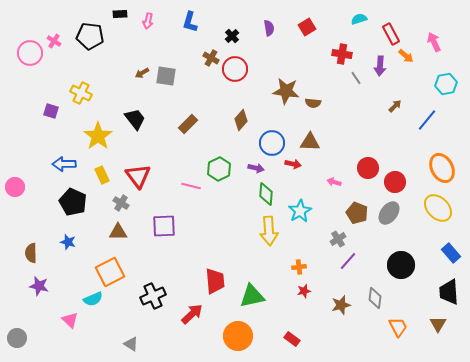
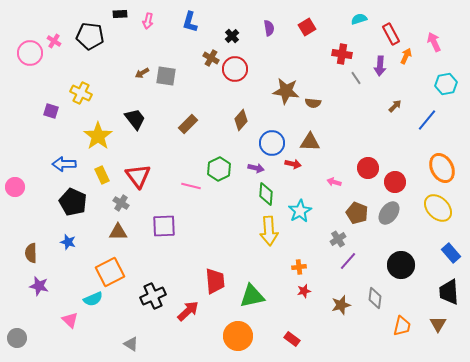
orange arrow at (406, 56): rotated 105 degrees counterclockwise
red arrow at (192, 314): moved 4 px left, 3 px up
orange trapezoid at (398, 327): moved 4 px right, 1 px up; rotated 40 degrees clockwise
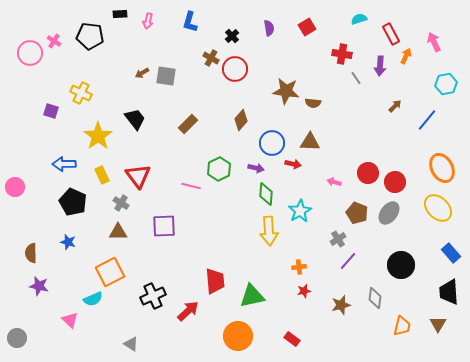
red circle at (368, 168): moved 5 px down
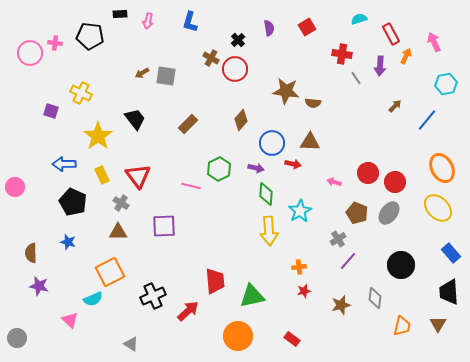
black cross at (232, 36): moved 6 px right, 4 px down
pink cross at (54, 41): moved 1 px right, 2 px down; rotated 24 degrees counterclockwise
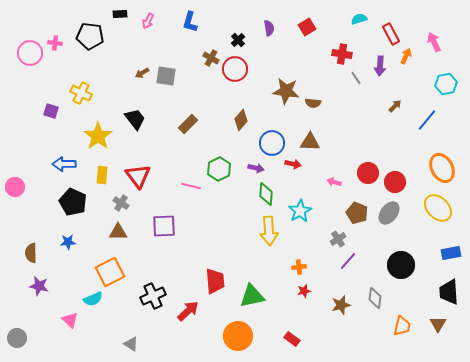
pink arrow at (148, 21): rotated 14 degrees clockwise
yellow rectangle at (102, 175): rotated 30 degrees clockwise
blue star at (68, 242): rotated 21 degrees counterclockwise
blue rectangle at (451, 253): rotated 60 degrees counterclockwise
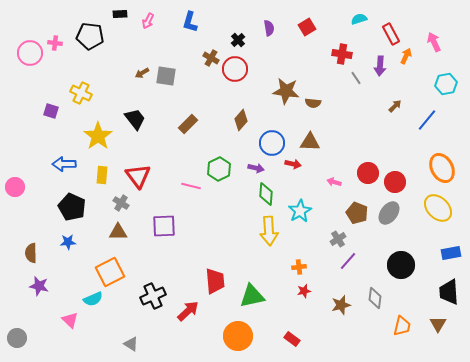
black pentagon at (73, 202): moved 1 px left, 5 px down
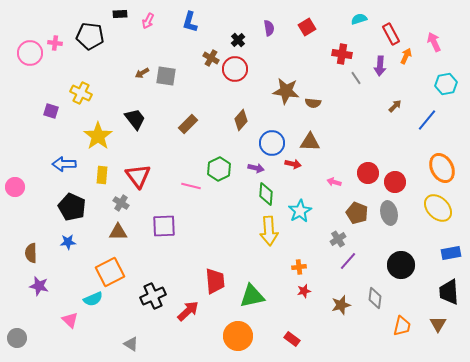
gray ellipse at (389, 213): rotated 50 degrees counterclockwise
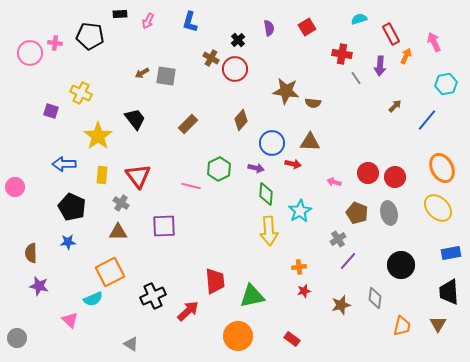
red circle at (395, 182): moved 5 px up
